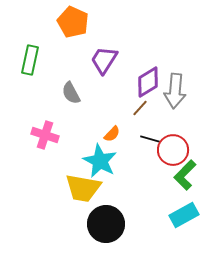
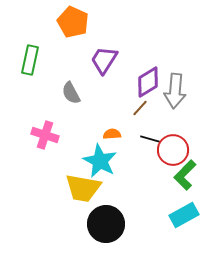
orange semicircle: rotated 138 degrees counterclockwise
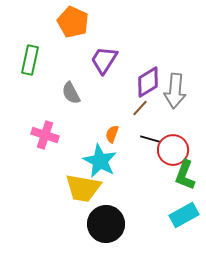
orange semicircle: rotated 66 degrees counterclockwise
green L-shape: rotated 24 degrees counterclockwise
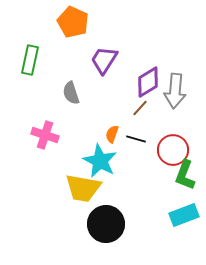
gray semicircle: rotated 10 degrees clockwise
black line: moved 14 px left
cyan rectangle: rotated 8 degrees clockwise
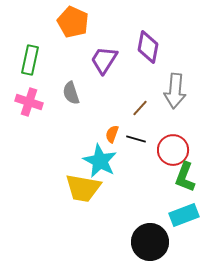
purple diamond: moved 35 px up; rotated 48 degrees counterclockwise
pink cross: moved 16 px left, 33 px up
green L-shape: moved 2 px down
black circle: moved 44 px right, 18 px down
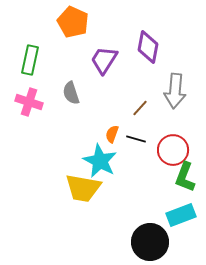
cyan rectangle: moved 3 px left
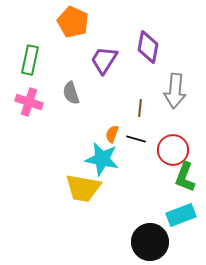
brown line: rotated 36 degrees counterclockwise
cyan star: moved 2 px right, 2 px up; rotated 16 degrees counterclockwise
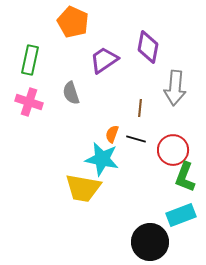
purple trapezoid: rotated 24 degrees clockwise
gray arrow: moved 3 px up
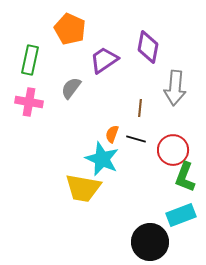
orange pentagon: moved 3 px left, 7 px down
gray semicircle: moved 5 px up; rotated 55 degrees clockwise
pink cross: rotated 8 degrees counterclockwise
cyan star: rotated 12 degrees clockwise
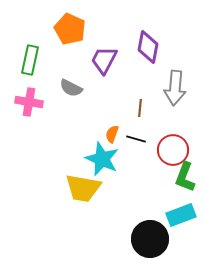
purple trapezoid: rotated 28 degrees counterclockwise
gray semicircle: rotated 100 degrees counterclockwise
black circle: moved 3 px up
